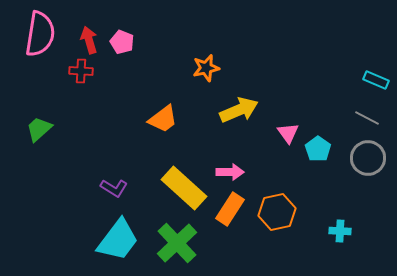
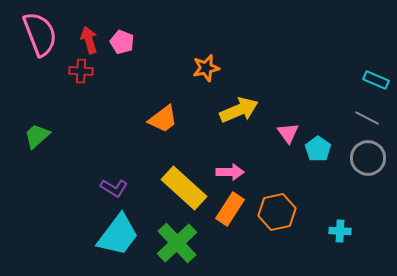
pink semicircle: rotated 30 degrees counterclockwise
green trapezoid: moved 2 px left, 7 px down
cyan trapezoid: moved 5 px up
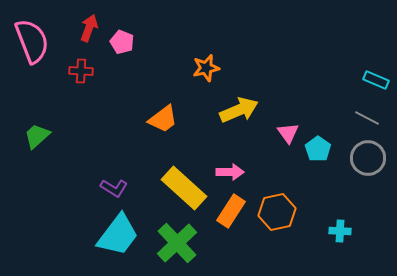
pink semicircle: moved 8 px left, 7 px down
red arrow: moved 12 px up; rotated 36 degrees clockwise
orange rectangle: moved 1 px right, 2 px down
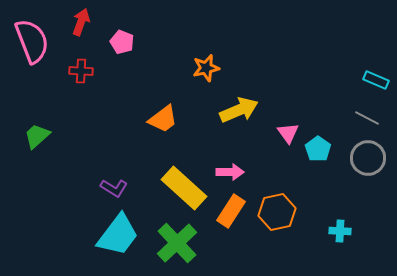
red arrow: moved 8 px left, 6 px up
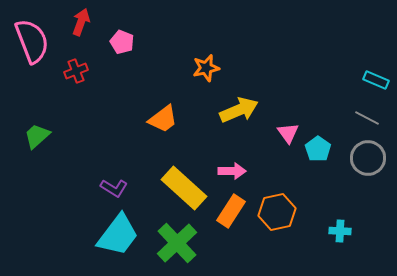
red cross: moved 5 px left; rotated 25 degrees counterclockwise
pink arrow: moved 2 px right, 1 px up
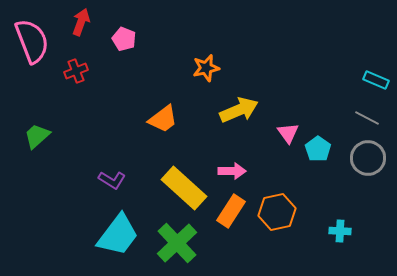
pink pentagon: moved 2 px right, 3 px up
purple L-shape: moved 2 px left, 8 px up
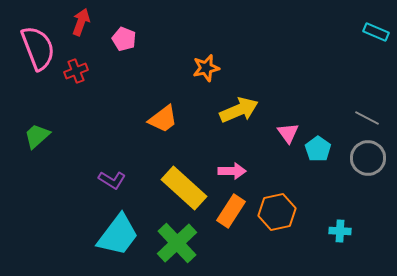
pink semicircle: moved 6 px right, 7 px down
cyan rectangle: moved 48 px up
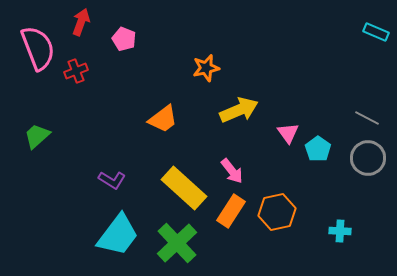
pink arrow: rotated 52 degrees clockwise
